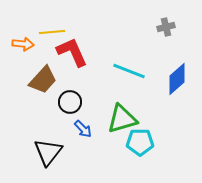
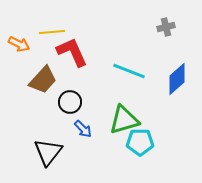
orange arrow: moved 4 px left; rotated 20 degrees clockwise
green triangle: moved 2 px right, 1 px down
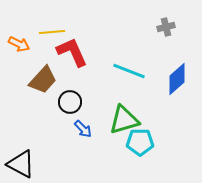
black triangle: moved 27 px left, 12 px down; rotated 40 degrees counterclockwise
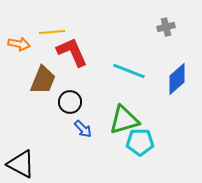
orange arrow: rotated 15 degrees counterclockwise
brown trapezoid: rotated 20 degrees counterclockwise
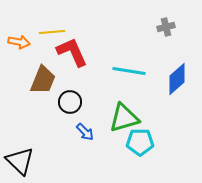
orange arrow: moved 2 px up
cyan line: rotated 12 degrees counterclockwise
green triangle: moved 2 px up
blue arrow: moved 2 px right, 3 px down
black triangle: moved 1 px left, 3 px up; rotated 16 degrees clockwise
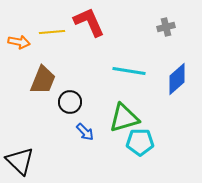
red L-shape: moved 17 px right, 30 px up
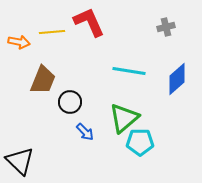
green triangle: rotated 24 degrees counterclockwise
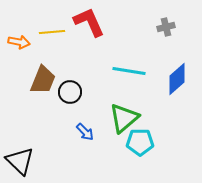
black circle: moved 10 px up
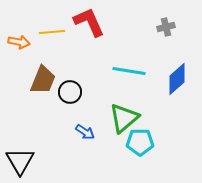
blue arrow: rotated 12 degrees counterclockwise
black triangle: rotated 16 degrees clockwise
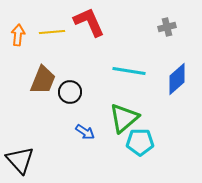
gray cross: moved 1 px right
orange arrow: moved 1 px left, 7 px up; rotated 95 degrees counterclockwise
black triangle: moved 1 px up; rotated 12 degrees counterclockwise
